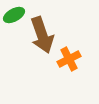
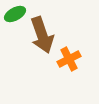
green ellipse: moved 1 px right, 1 px up
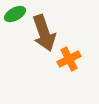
brown arrow: moved 2 px right, 2 px up
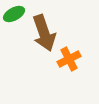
green ellipse: moved 1 px left
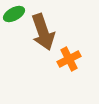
brown arrow: moved 1 px left, 1 px up
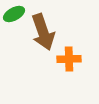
orange cross: rotated 25 degrees clockwise
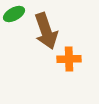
brown arrow: moved 3 px right, 1 px up
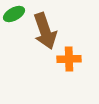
brown arrow: moved 1 px left
